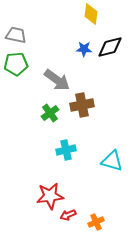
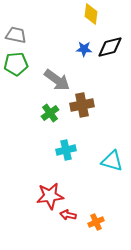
red arrow: rotated 35 degrees clockwise
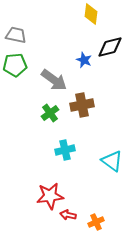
blue star: moved 11 px down; rotated 21 degrees clockwise
green pentagon: moved 1 px left, 1 px down
gray arrow: moved 3 px left
cyan cross: moved 1 px left
cyan triangle: rotated 20 degrees clockwise
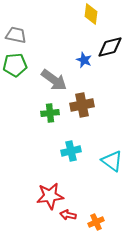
green cross: rotated 30 degrees clockwise
cyan cross: moved 6 px right, 1 px down
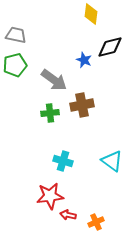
green pentagon: rotated 10 degrees counterclockwise
cyan cross: moved 8 px left, 10 px down; rotated 30 degrees clockwise
